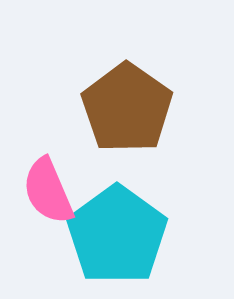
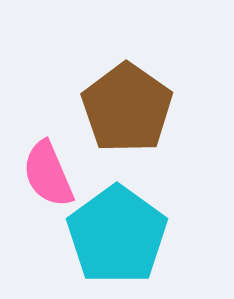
pink semicircle: moved 17 px up
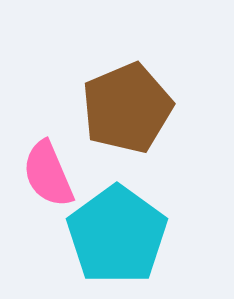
brown pentagon: rotated 14 degrees clockwise
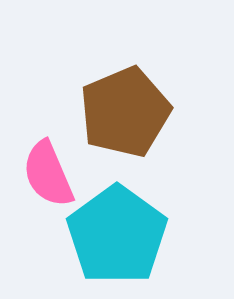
brown pentagon: moved 2 px left, 4 px down
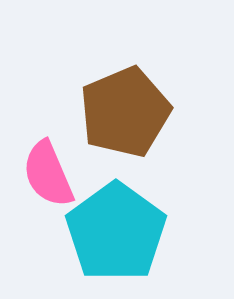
cyan pentagon: moved 1 px left, 3 px up
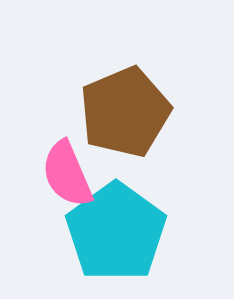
pink semicircle: moved 19 px right
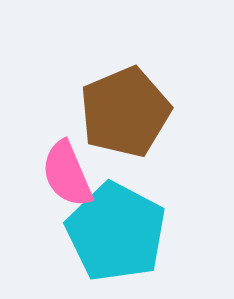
cyan pentagon: rotated 8 degrees counterclockwise
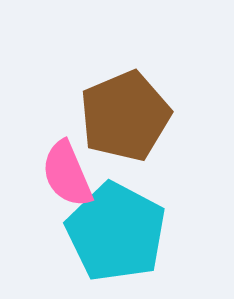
brown pentagon: moved 4 px down
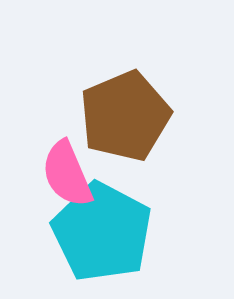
cyan pentagon: moved 14 px left
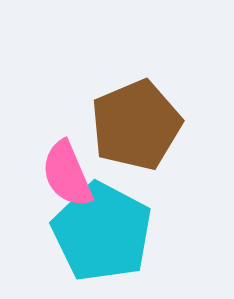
brown pentagon: moved 11 px right, 9 px down
